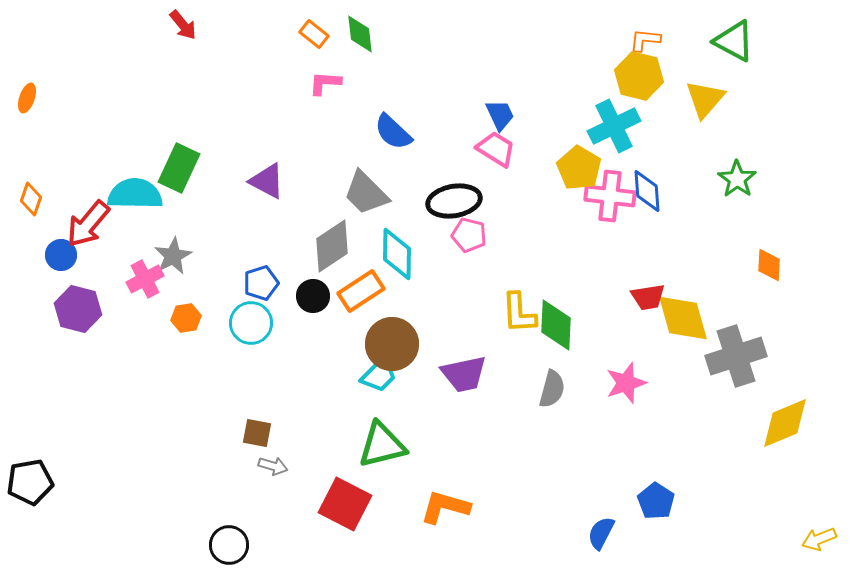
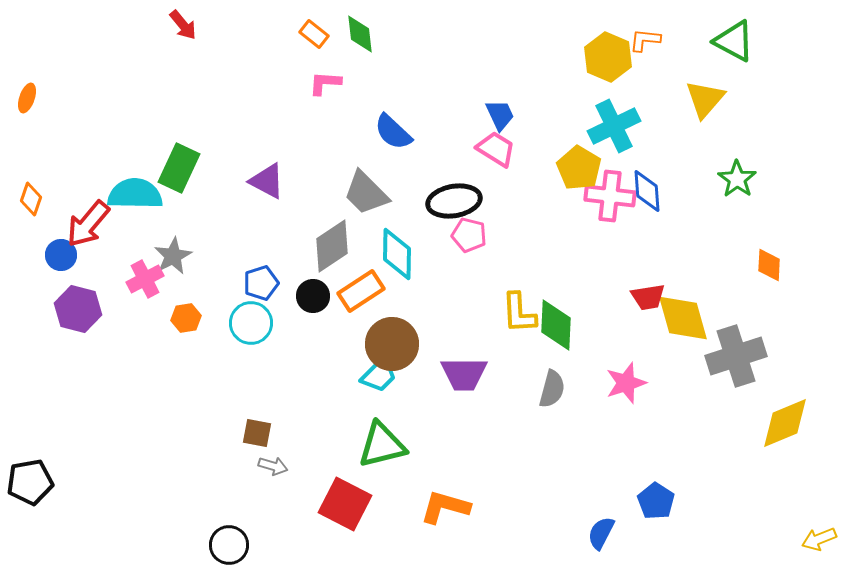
yellow hexagon at (639, 76): moved 31 px left, 19 px up; rotated 9 degrees clockwise
purple trapezoid at (464, 374): rotated 12 degrees clockwise
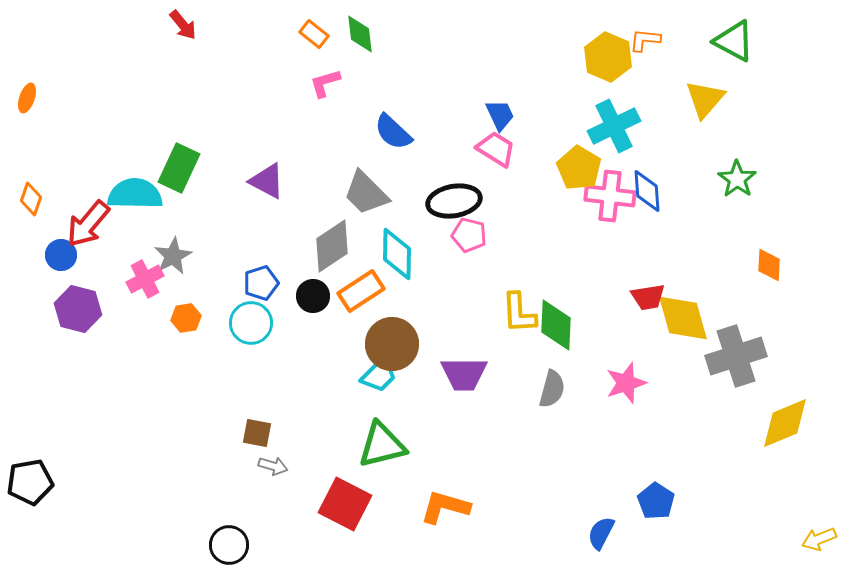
pink L-shape at (325, 83): rotated 20 degrees counterclockwise
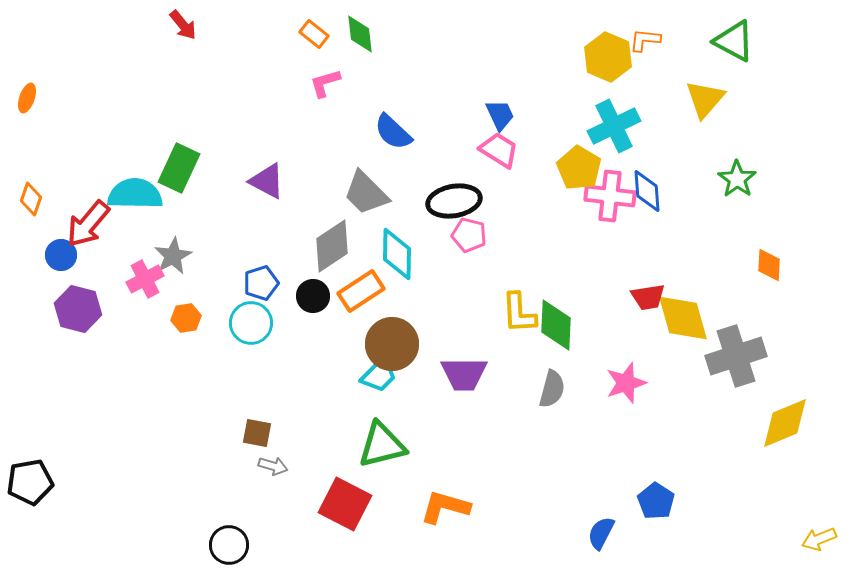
pink trapezoid at (496, 149): moved 3 px right, 1 px down
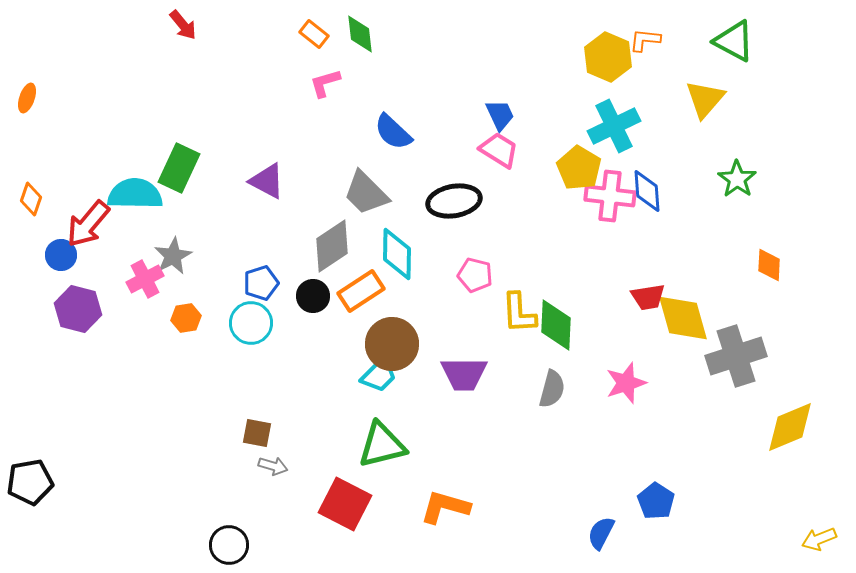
pink pentagon at (469, 235): moved 6 px right, 40 px down
yellow diamond at (785, 423): moved 5 px right, 4 px down
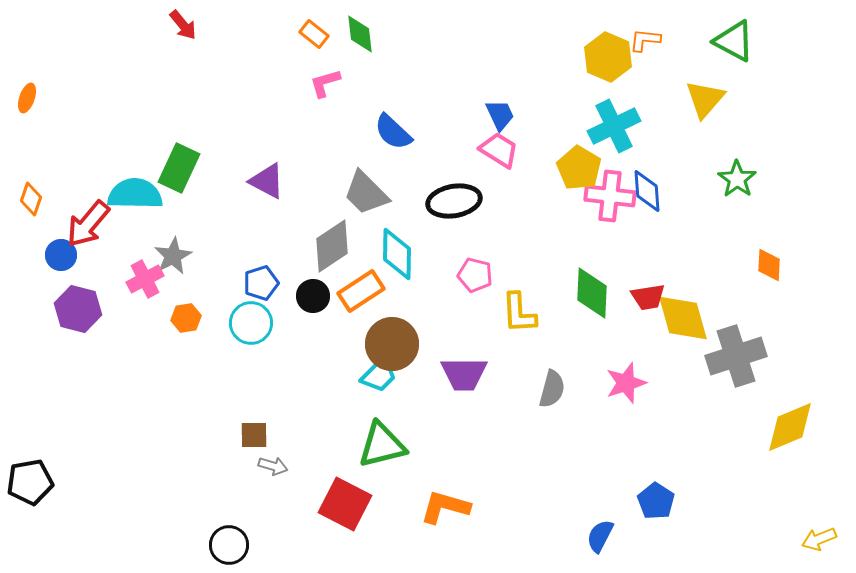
green diamond at (556, 325): moved 36 px right, 32 px up
brown square at (257, 433): moved 3 px left, 2 px down; rotated 12 degrees counterclockwise
blue semicircle at (601, 533): moved 1 px left, 3 px down
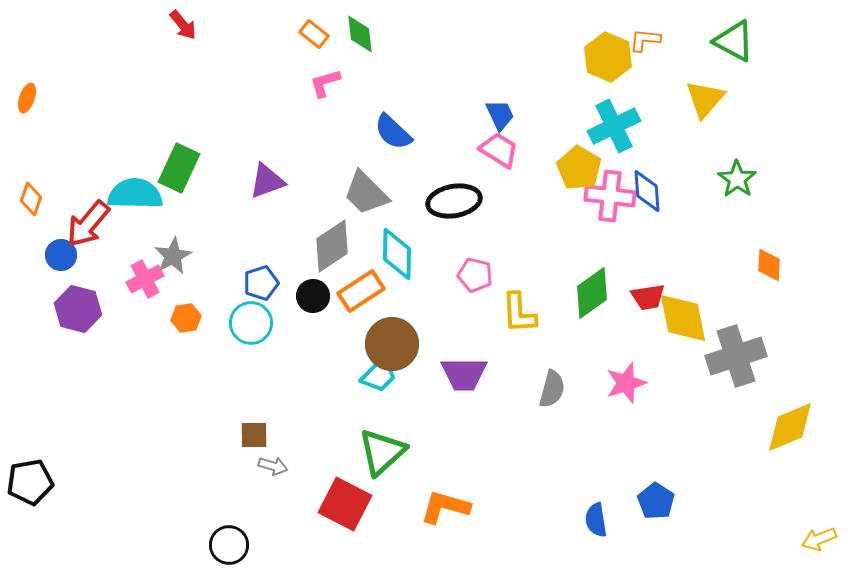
purple triangle at (267, 181): rotated 48 degrees counterclockwise
green diamond at (592, 293): rotated 52 degrees clockwise
yellow diamond at (683, 318): rotated 4 degrees clockwise
green triangle at (382, 445): moved 7 px down; rotated 28 degrees counterclockwise
blue semicircle at (600, 536): moved 4 px left, 16 px up; rotated 36 degrees counterclockwise
